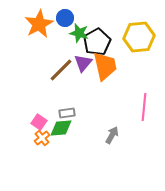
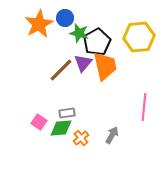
orange cross: moved 39 px right
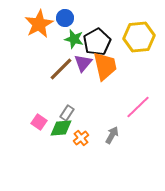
green star: moved 5 px left, 6 px down
brown line: moved 1 px up
pink line: moved 6 px left; rotated 40 degrees clockwise
gray rectangle: rotated 49 degrees counterclockwise
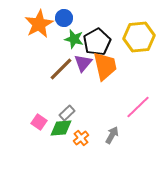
blue circle: moved 1 px left
gray rectangle: rotated 14 degrees clockwise
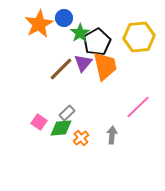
green star: moved 6 px right, 6 px up; rotated 24 degrees clockwise
gray arrow: rotated 24 degrees counterclockwise
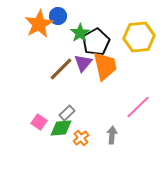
blue circle: moved 6 px left, 2 px up
black pentagon: moved 1 px left
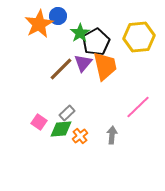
green diamond: moved 1 px down
orange cross: moved 1 px left, 2 px up
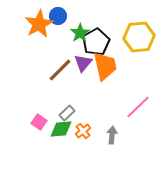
brown line: moved 1 px left, 1 px down
orange cross: moved 3 px right, 5 px up
